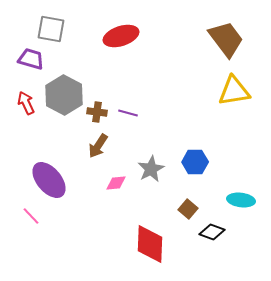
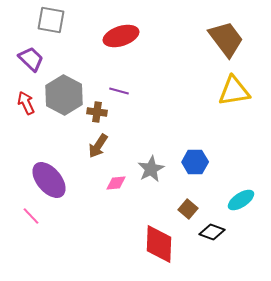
gray square: moved 9 px up
purple trapezoid: rotated 28 degrees clockwise
purple line: moved 9 px left, 22 px up
cyan ellipse: rotated 40 degrees counterclockwise
red diamond: moved 9 px right
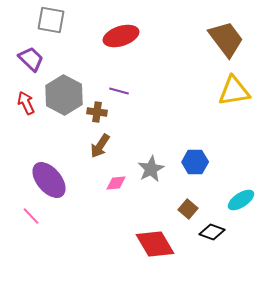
brown arrow: moved 2 px right
red diamond: moved 4 px left; rotated 33 degrees counterclockwise
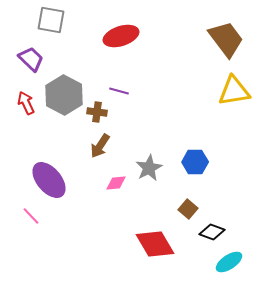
gray star: moved 2 px left, 1 px up
cyan ellipse: moved 12 px left, 62 px down
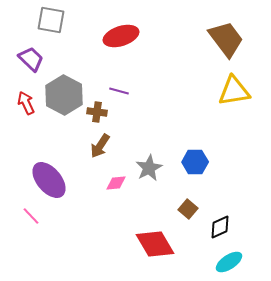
black diamond: moved 8 px right, 5 px up; rotated 45 degrees counterclockwise
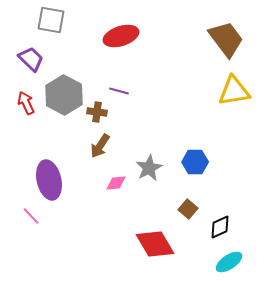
purple ellipse: rotated 27 degrees clockwise
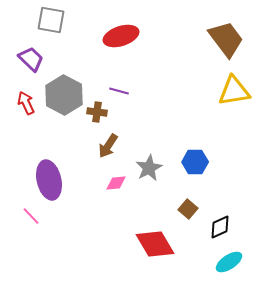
brown arrow: moved 8 px right
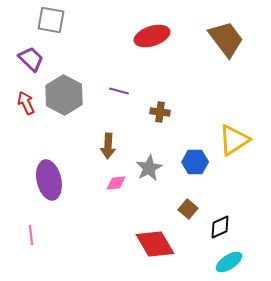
red ellipse: moved 31 px right
yellow triangle: moved 49 px down; rotated 24 degrees counterclockwise
brown cross: moved 63 px right
brown arrow: rotated 30 degrees counterclockwise
pink line: moved 19 px down; rotated 36 degrees clockwise
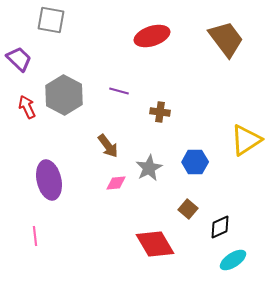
purple trapezoid: moved 12 px left
red arrow: moved 1 px right, 4 px down
yellow triangle: moved 12 px right
brown arrow: rotated 40 degrees counterclockwise
pink line: moved 4 px right, 1 px down
cyan ellipse: moved 4 px right, 2 px up
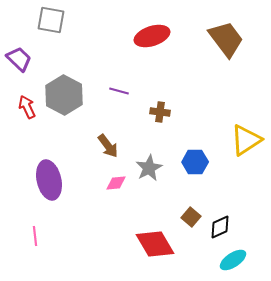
brown square: moved 3 px right, 8 px down
